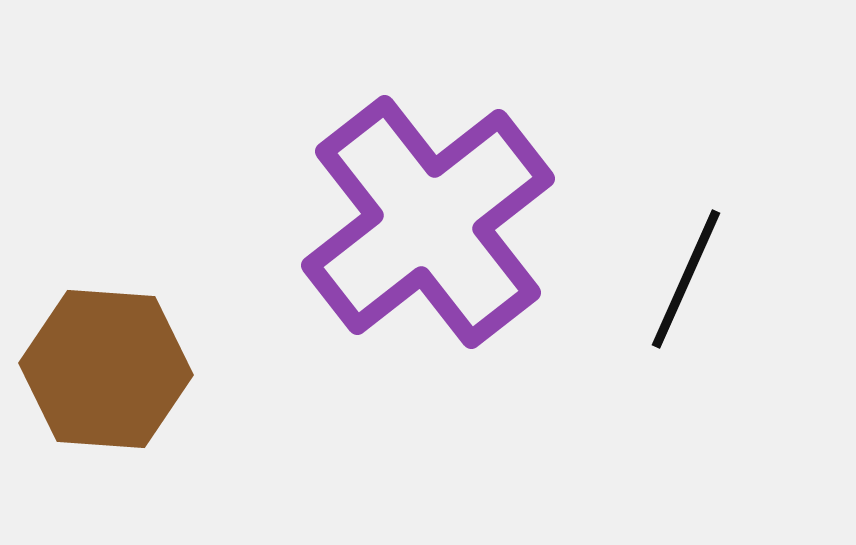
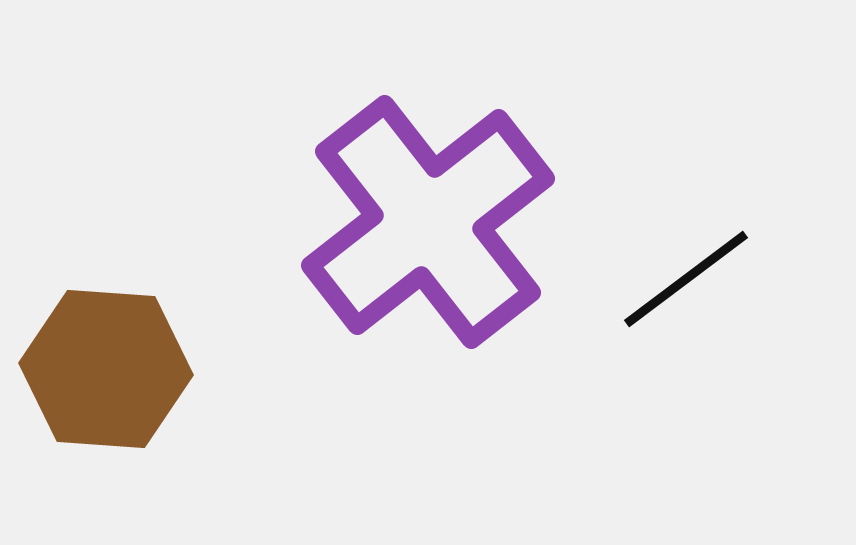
black line: rotated 29 degrees clockwise
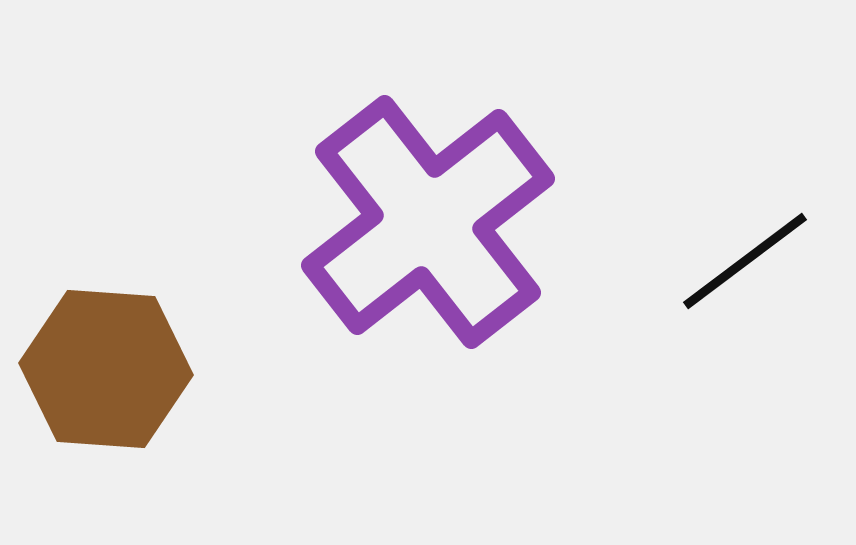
black line: moved 59 px right, 18 px up
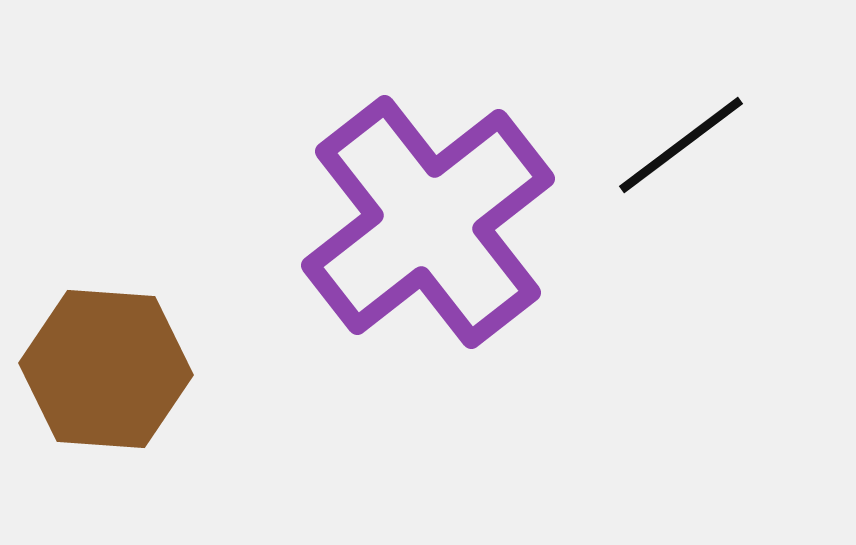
black line: moved 64 px left, 116 px up
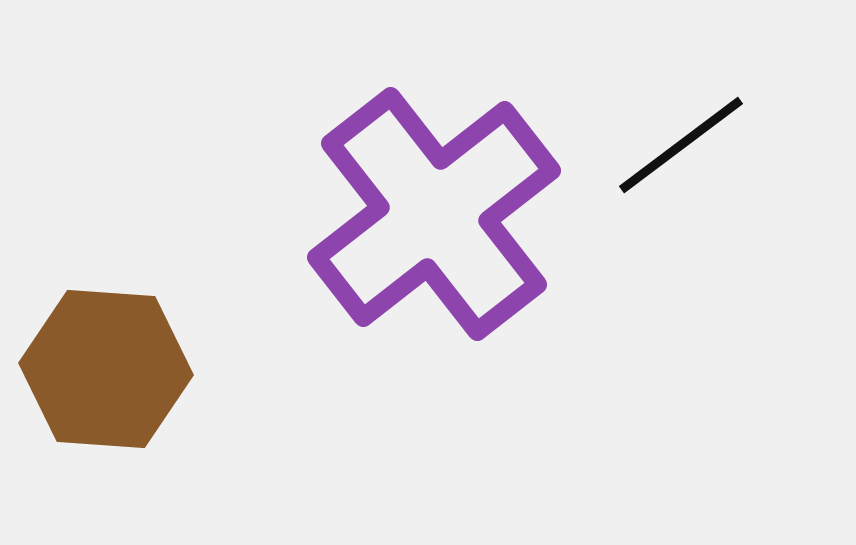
purple cross: moved 6 px right, 8 px up
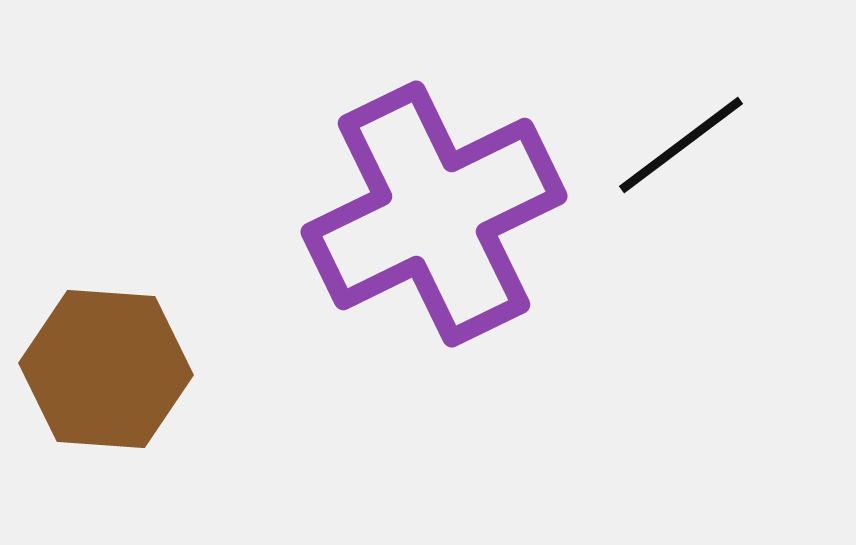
purple cross: rotated 12 degrees clockwise
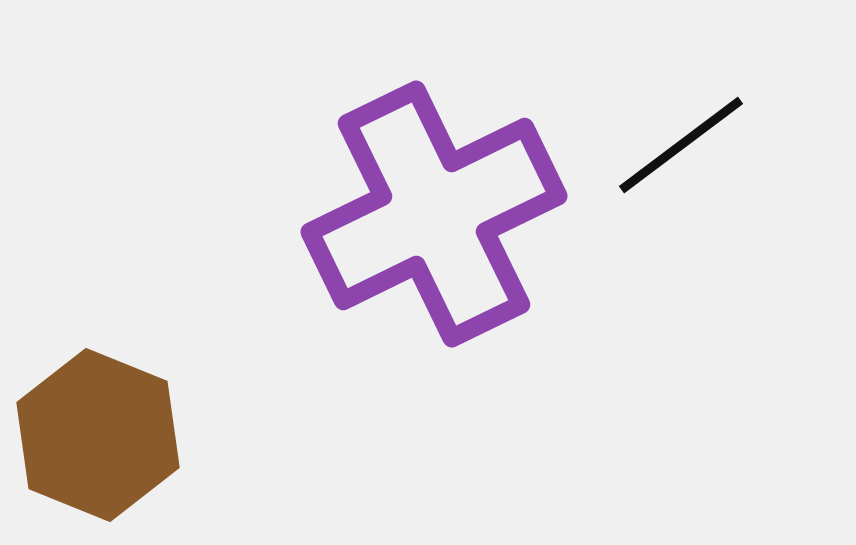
brown hexagon: moved 8 px left, 66 px down; rotated 18 degrees clockwise
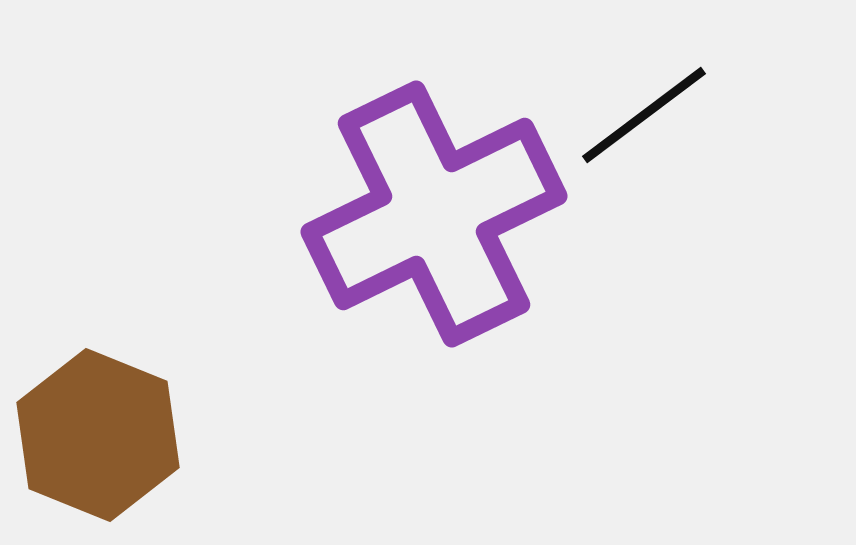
black line: moved 37 px left, 30 px up
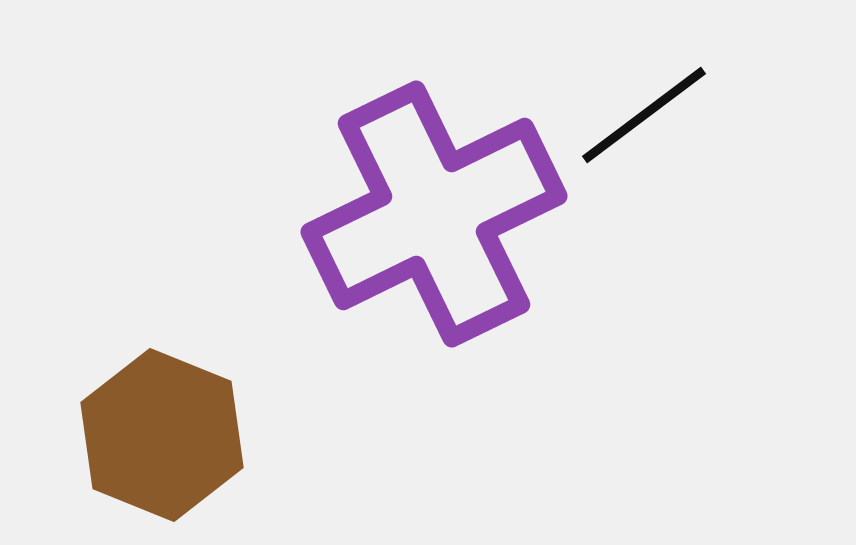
brown hexagon: moved 64 px right
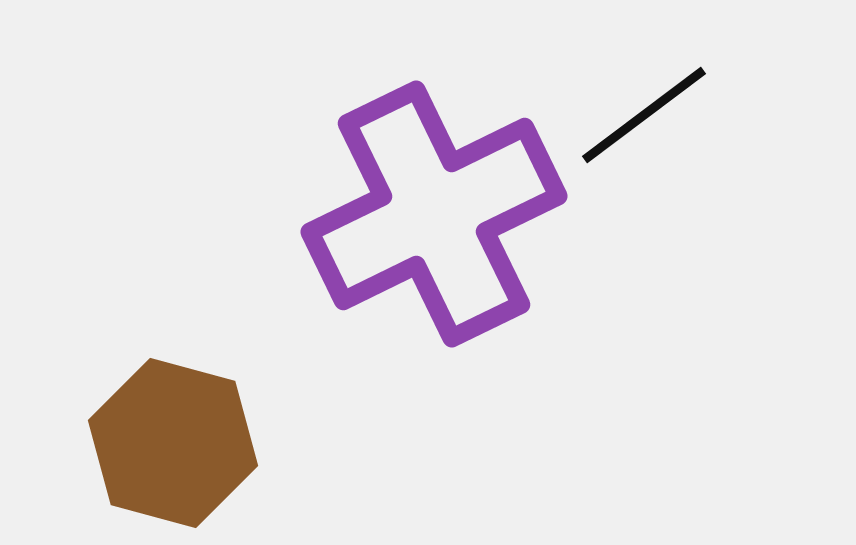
brown hexagon: moved 11 px right, 8 px down; rotated 7 degrees counterclockwise
